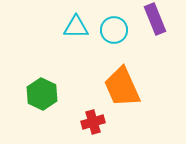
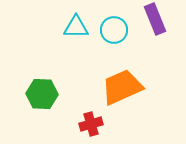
orange trapezoid: rotated 90 degrees clockwise
green hexagon: rotated 24 degrees counterclockwise
red cross: moved 2 px left, 2 px down
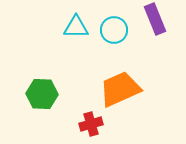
orange trapezoid: moved 2 px left, 2 px down
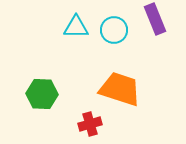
orange trapezoid: rotated 42 degrees clockwise
red cross: moved 1 px left
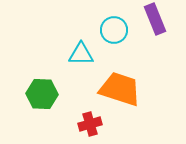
cyan triangle: moved 5 px right, 27 px down
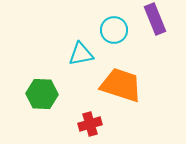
cyan triangle: rotated 12 degrees counterclockwise
orange trapezoid: moved 1 px right, 4 px up
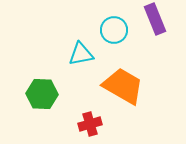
orange trapezoid: moved 2 px right, 1 px down; rotated 12 degrees clockwise
